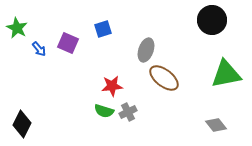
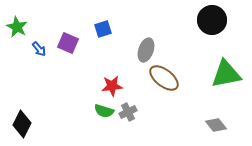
green star: moved 1 px up
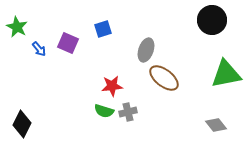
gray cross: rotated 12 degrees clockwise
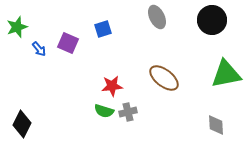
green star: rotated 25 degrees clockwise
gray ellipse: moved 11 px right, 33 px up; rotated 45 degrees counterclockwise
gray diamond: rotated 35 degrees clockwise
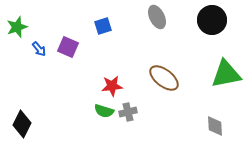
blue square: moved 3 px up
purple square: moved 4 px down
gray diamond: moved 1 px left, 1 px down
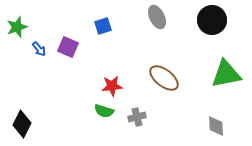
gray cross: moved 9 px right, 5 px down
gray diamond: moved 1 px right
